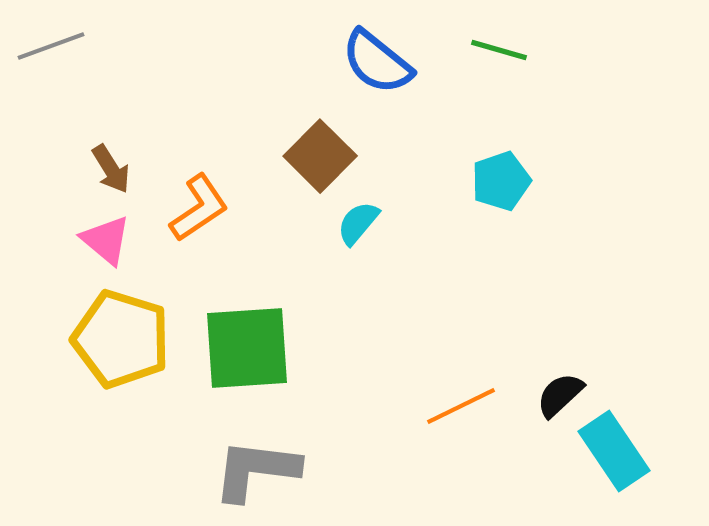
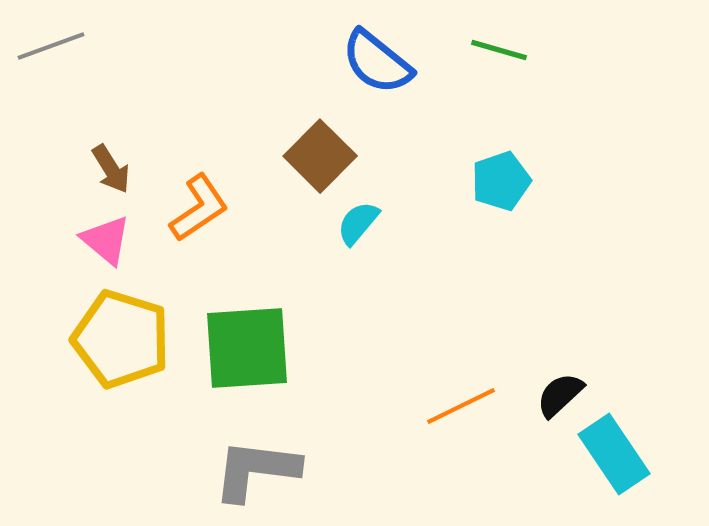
cyan rectangle: moved 3 px down
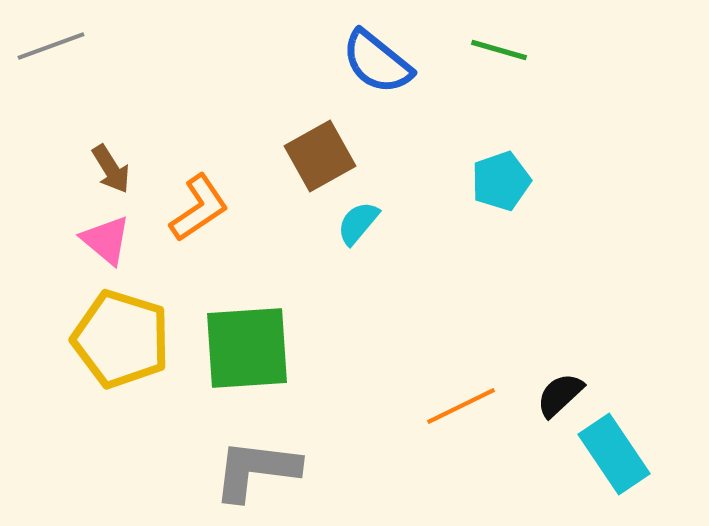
brown square: rotated 16 degrees clockwise
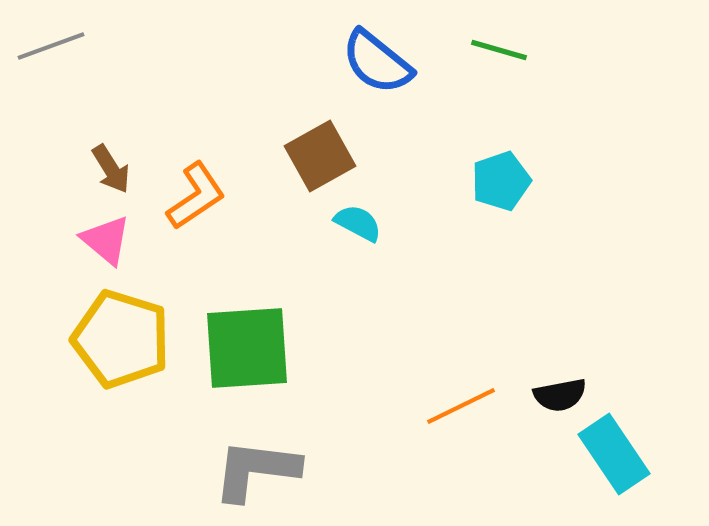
orange L-shape: moved 3 px left, 12 px up
cyan semicircle: rotated 78 degrees clockwise
black semicircle: rotated 148 degrees counterclockwise
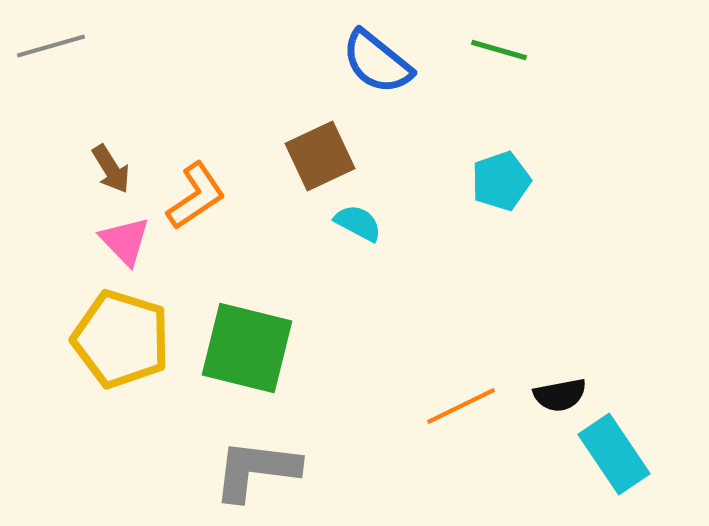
gray line: rotated 4 degrees clockwise
brown square: rotated 4 degrees clockwise
pink triangle: moved 19 px right, 1 px down; rotated 6 degrees clockwise
green square: rotated 18 degrees clockwise
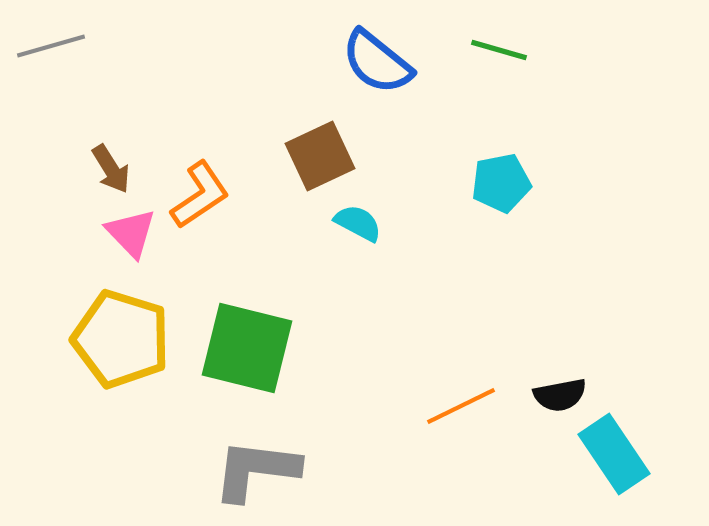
cyan pentagon: moved 2 px down; rotated 8 degrees clockwise
orange L-shape: moved 4 px right, 1 px up
pink triangle: moved 6 px right, 8 px up
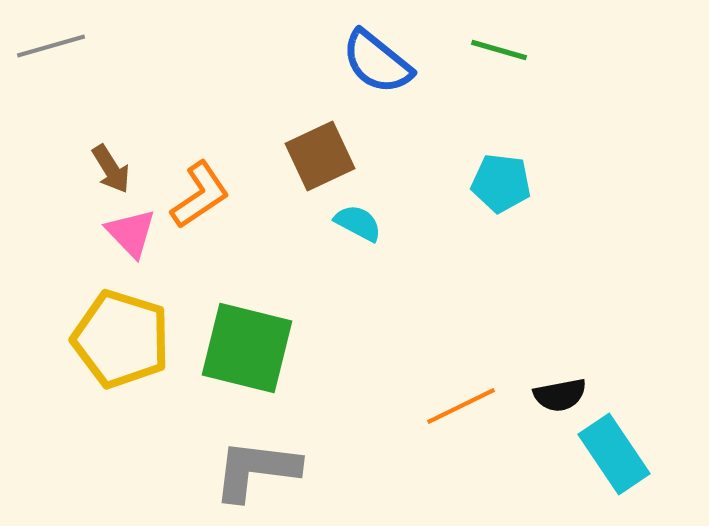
cyan pentagon: rotated 18 degrees clockwise
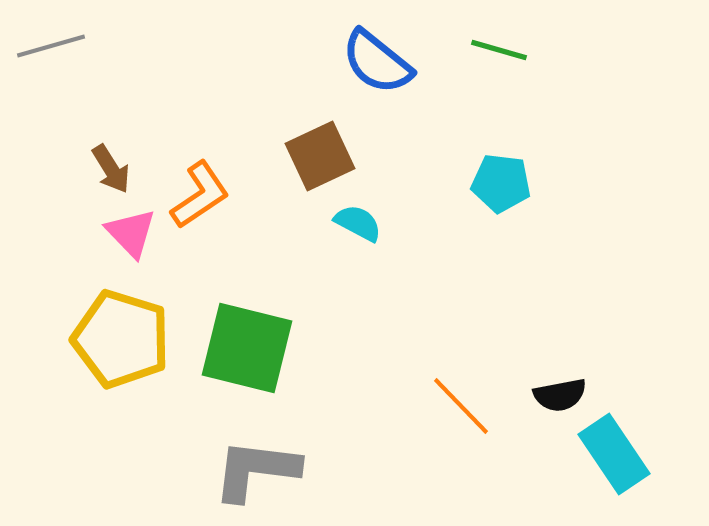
orange line: rotated 72 degrees clockwise
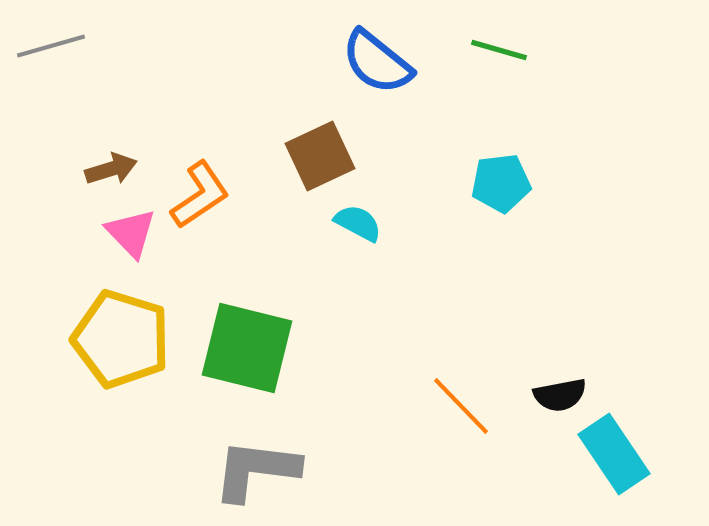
brown arrow: rotated 75 degrees counterclockwise
cyan pentagon: rotated 14 degrees counterclockwise
